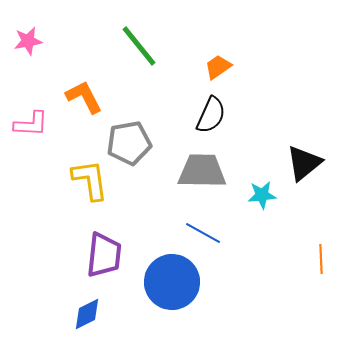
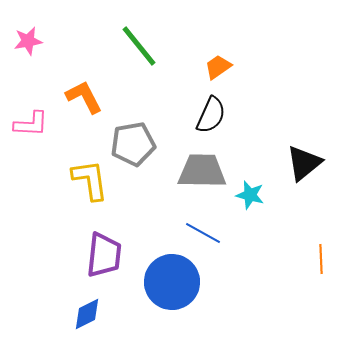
gray pentagon: moved 4 px right, 1 px down
cyan star: moved 12 px left; rotated 20 degrees clockwise
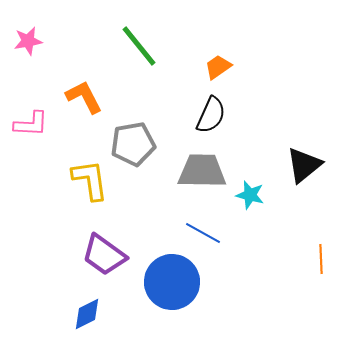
black triangle: moved 2 px down
purple trapezoid: rotated 120 degrees clockwise
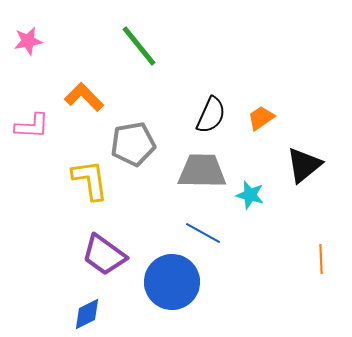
orange trapezoid: moved 43 px right, 51 px down
orange L-shape: rotated 18 degrees counterclockwise
pink L-shape: moved 1 px right, 2 px down
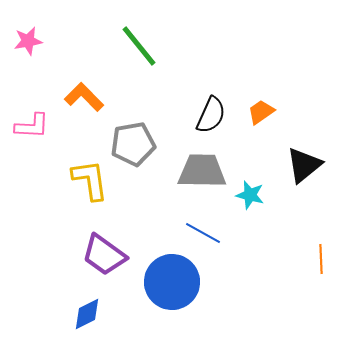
orange trapezoid: moved 6 px up
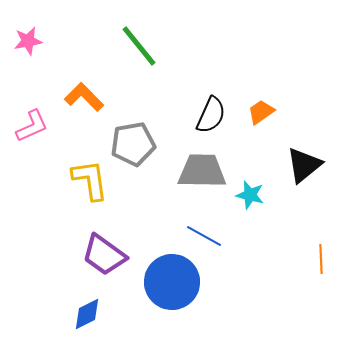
pink L-shape: rotated 27 degrees counterclockwise
blue line: moved 1 px right, 3 px down
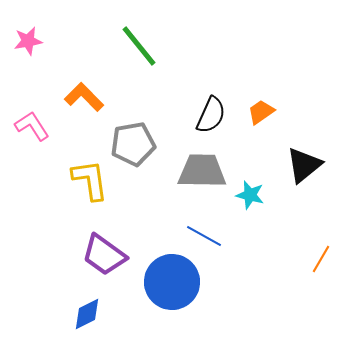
pink L-shape: rotated 99 degrees counterclockwise
orange line: rotated 32 degrees clockwise
